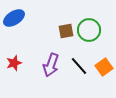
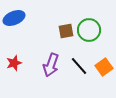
blue ellipse: rotated 10 degrees clockwise
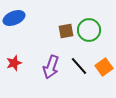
purple arrow: moved 2 px down
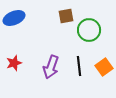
brown square: moved 15 px up
black line: rotated 36 degrees clockwise
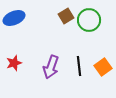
brown square: rotated 21 degrees counterclockwise
green circle: moved 10 px up
orange square: moved 1 px left
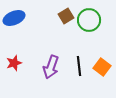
orange square: moved 1 px left; rotated 18 degrees counterclockwise
